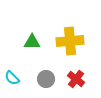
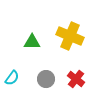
yellow cross: moved 5 px up; rotated 28 degrees clockwise
cyan semicircle: rotated 98 degrees counterclockwise
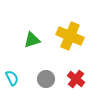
green triangle: moved 2 px up; rotated 18 degrees counterclockwise
cyan semicircle: rotated 63 degrees counterclockwise
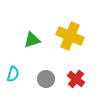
cyan semicircle: moved 1 px right, 4 px up; rotated 42 degrees clockwise
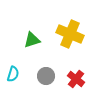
yellow cross: moved 2 px up
gray circle: moved 3 px up
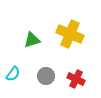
cyan semicircle: rotated 21 degrees clockwise
red cross: rotated 12 degrees counterclockwise
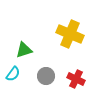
green triangle: moved 8 px left, 10 px down
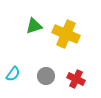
yellow cross: moved 4 px left
green triangle: moved 10 px right, 24 px up
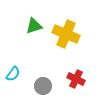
gray circle: moved 3 px left, 10 px down
